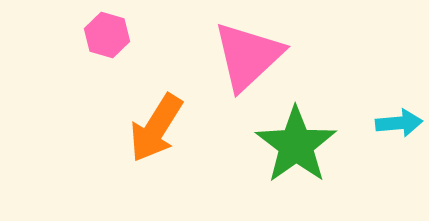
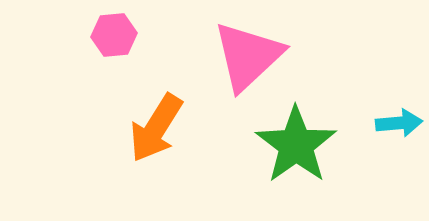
pink hexagon: moved 7 px right; rotated 21 degrees counterclockwise
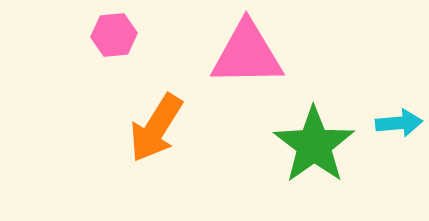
pink triangle: moved 1 px left, 2 px up; rotated 42 degrees clockwise
green star: moved 18 px right
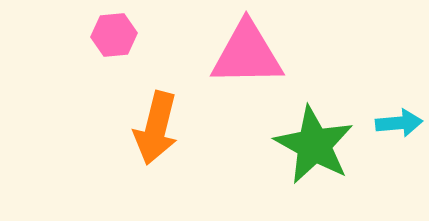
orange arrow: rotated 18 degrees counterclockwise
green star: rotated 8 degrees counterclockwise
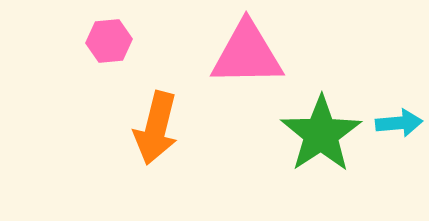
pink hexagon: moved 5 px left, 6 px down
green star: moved 7 px right, 11 px up; rotated 10 degrees clockwise
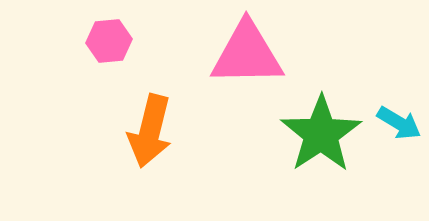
cyan arrow: rotated 36 degrees clockwise
orange arrow: moved 6 px left, 3 px down
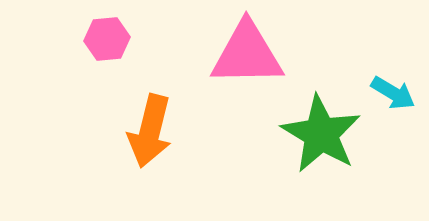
pink hexagon: moved 2 px left, 2 px up
cyan arrow: moved 6 px left, 30 px up
green star: rotated 8 degrees counterclockwise
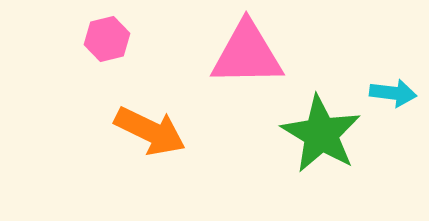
pink hexagon: rotated 9 degrees counterclockwise
cyan arrow: rotated 24 degrees counterclockwise
orange arrow: rotated 78 degrees counterclockwise
